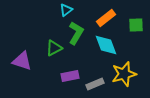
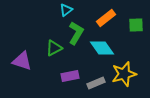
cyan diamond: moved 4 px left, 3 px down; rotated 15 degrees counterclockwise
gray rectangle: moved 1 px right, 1 px up
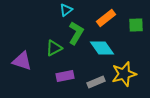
purple rectangle: moved 5 px left
gray rectangle: moved 1 px up
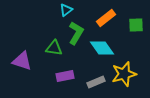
green triangle: rotated 36 degrees clockwise
